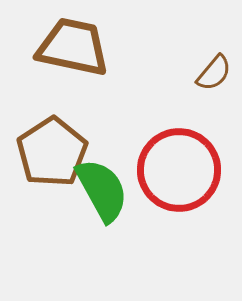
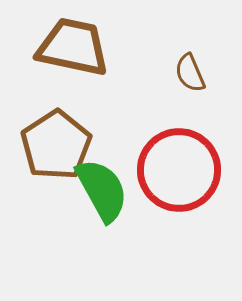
brown semicircle: moved 24 px left; rotated 117 degrees clockwise
brown pentagon: moved 4 px right, 7 px up
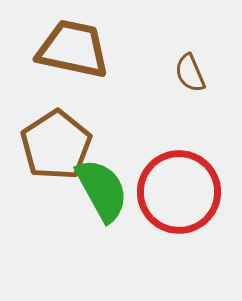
brown trapezoid: moved 2 px down
red circle: moved 22 px down
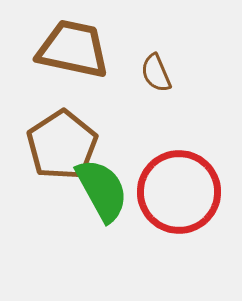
brown semicircle: moved 34 px left
brown pentagon: moved 6 px right
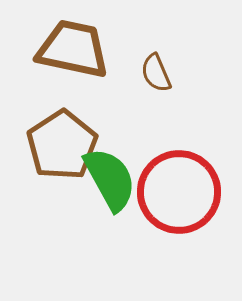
green semicircle: moved 8 px right, 11 px up
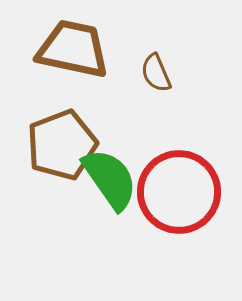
brown pentagon: rotated 12 degrees clockwise
green semicircle: rotated 6 degrees counterclockwise
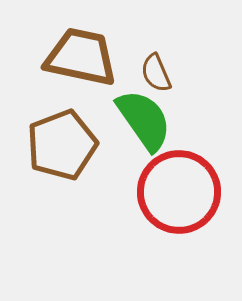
brown trapezoid: moved 8 px right, 8 px down
green semicircle: moved 34 px right, 59 px up
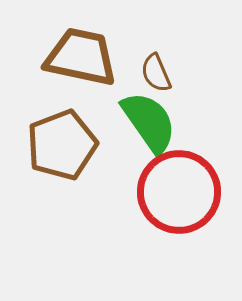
green semicircle: moved 5 px right, 2 px down
